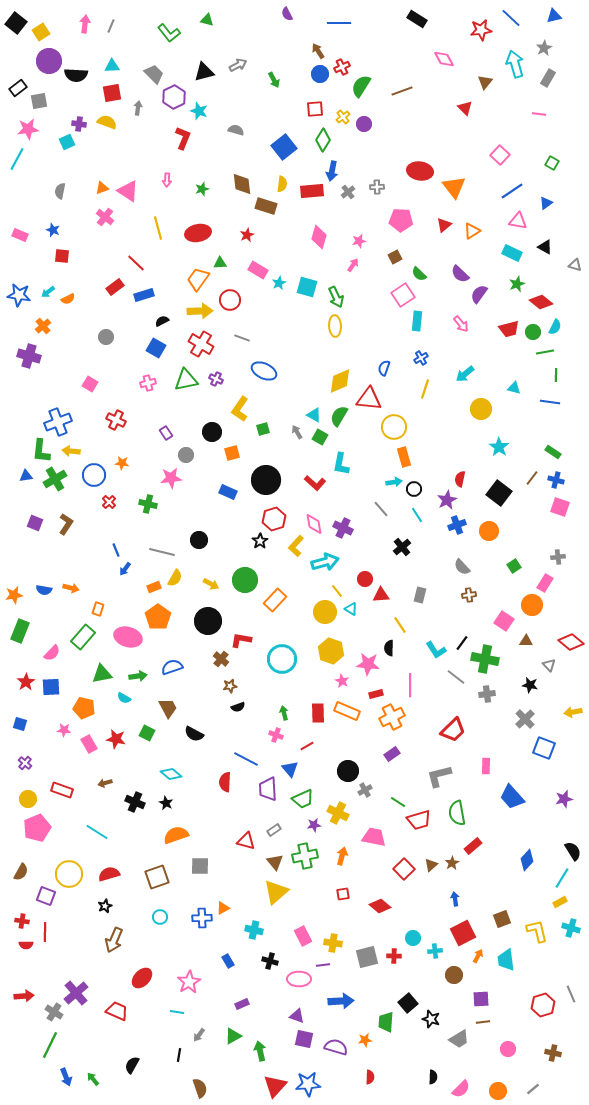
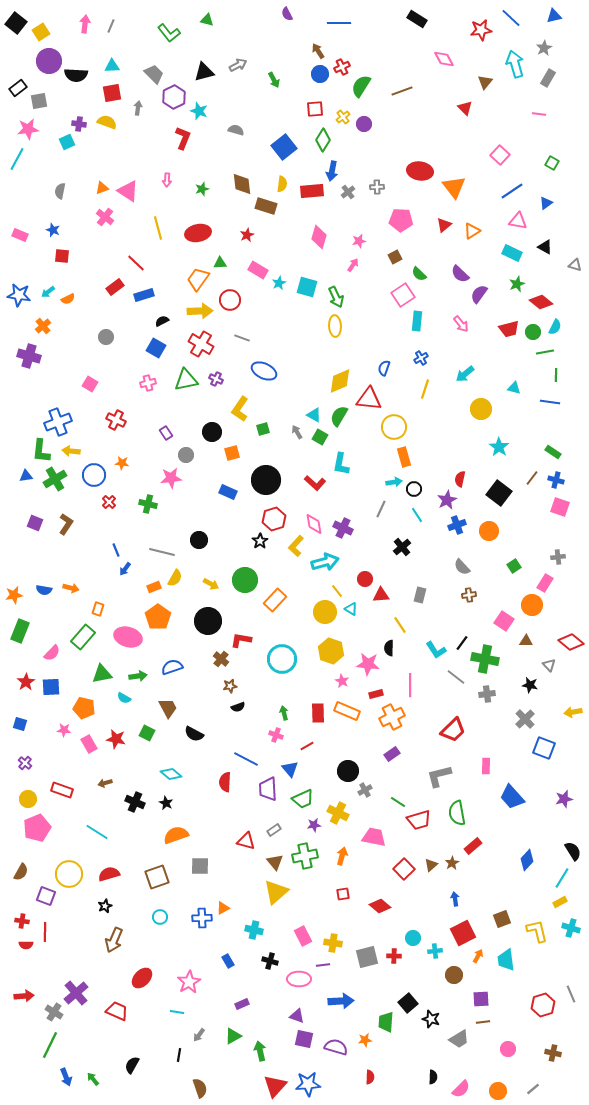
gray line at (381, 509): rotated 66 degrees clockwise
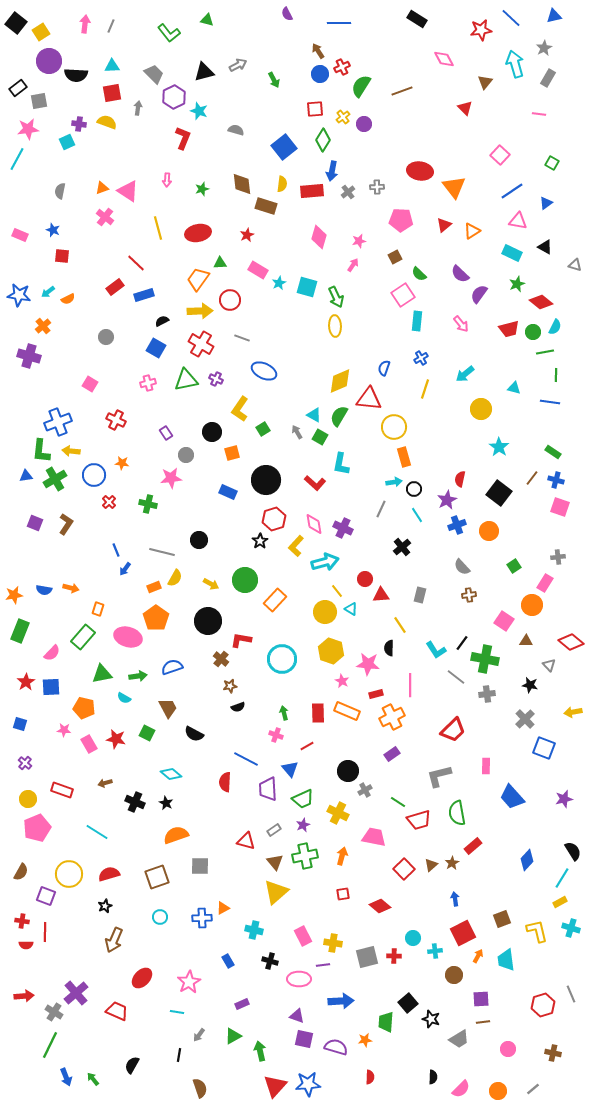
green square at (263, 429): rotated 16 degrees counterclockwise
orange pentagon at (158, 617): moved 2 px left, 1 px down
purple star at (314, 825): moved 11 px left; rotated 16 degrees counterclockwise
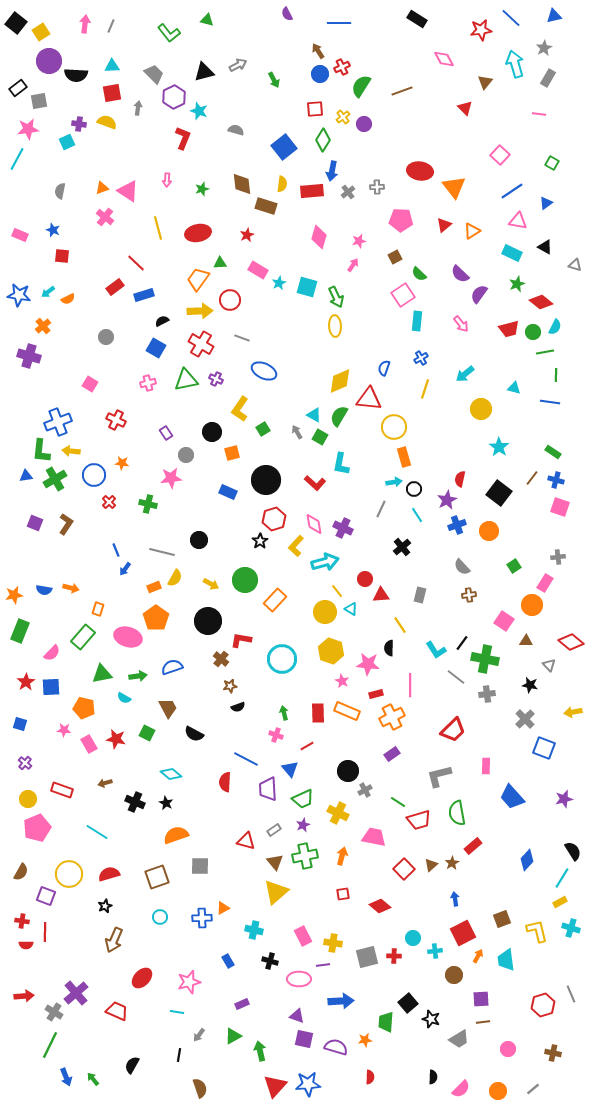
pink star at (189, 982): rotated 15 degrees clockwise
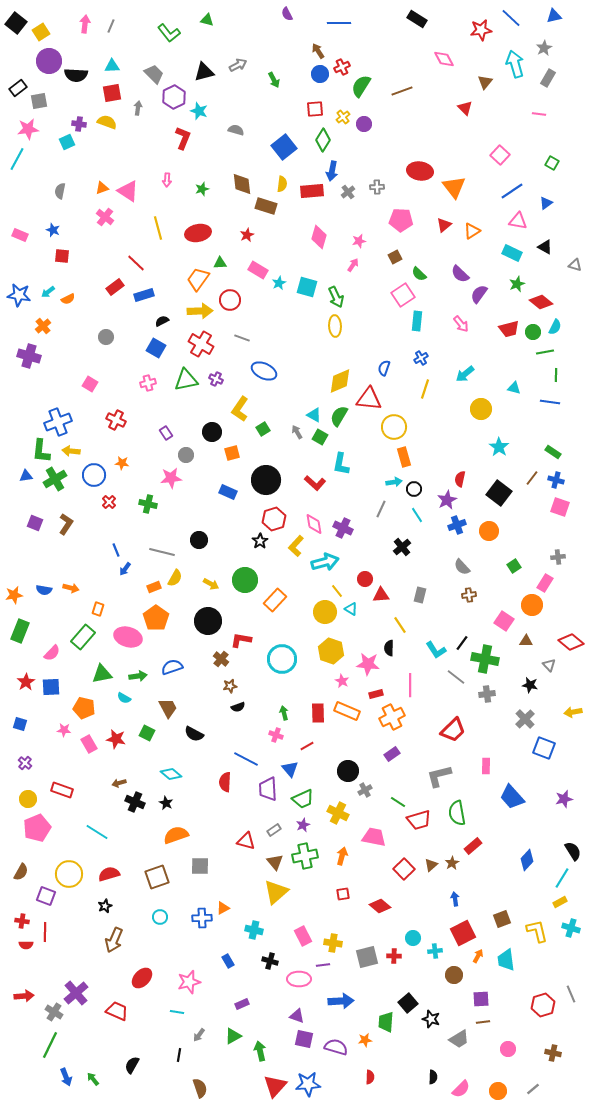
brown arrow at (105, 783): moved 14 px right
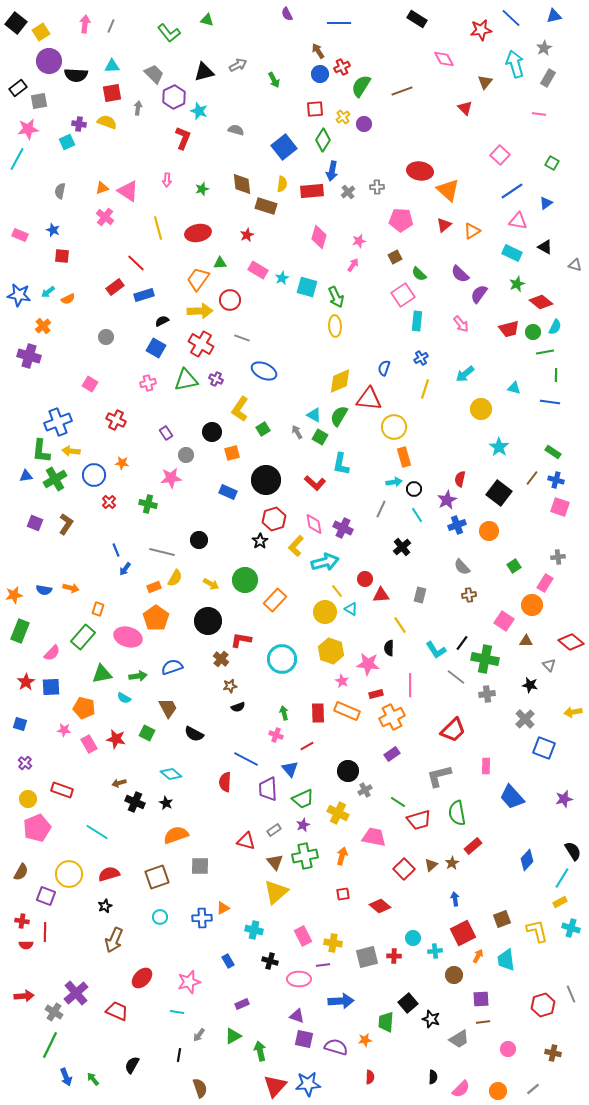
orange triangle at (454, 187): moved 6 px left, 3 px down; rotated 10 degrees counterclockwise
cyan star at (279, 283): moved 3 px right, 5 px up
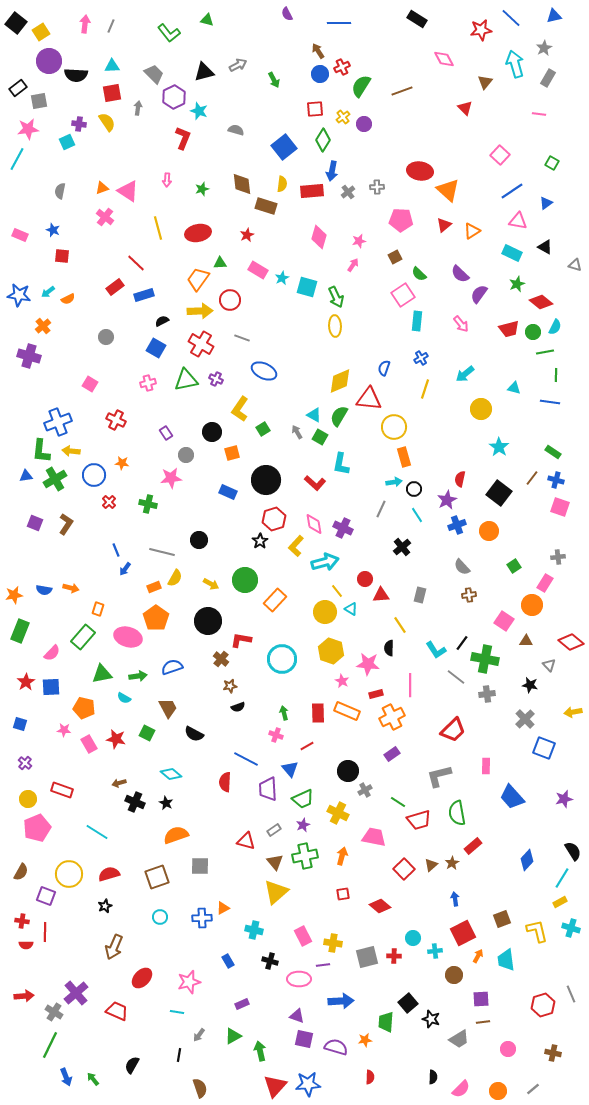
yellow semicircle at (107, 122): rotated 36 degrees clockwise
brown arrow at (114, 940): moved 7 px down
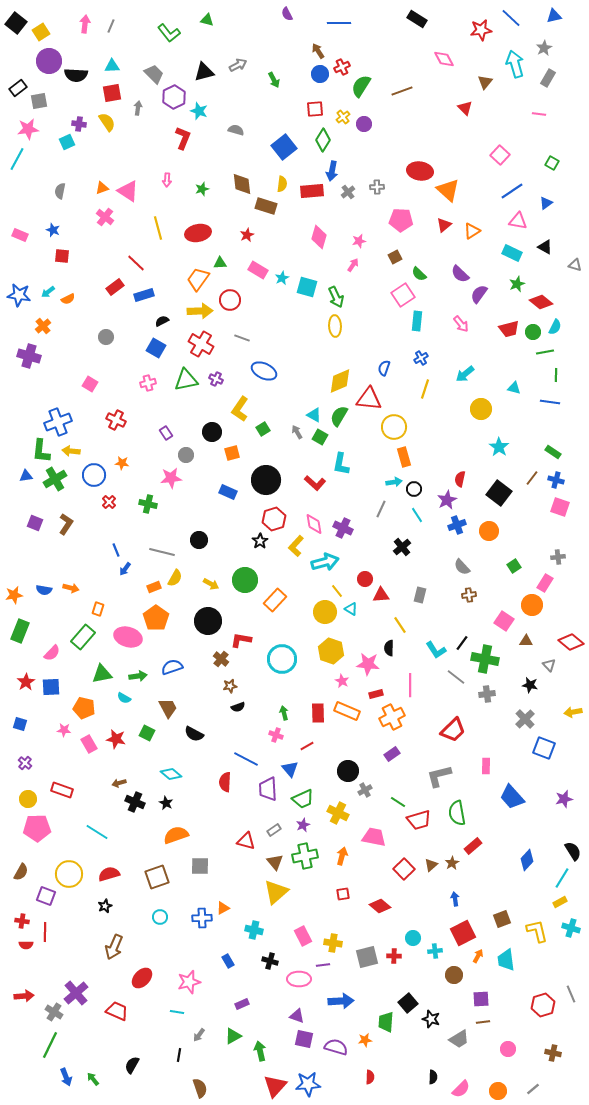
pink pentagon at (37, 828): rotated 20 degrees clockwise
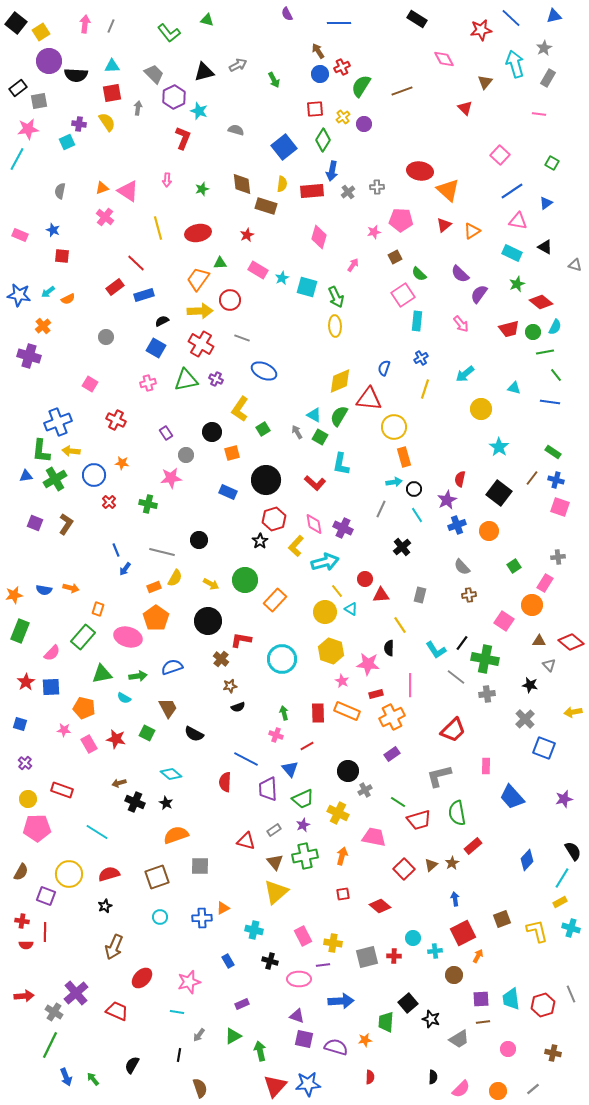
pink star at (359, 241): moved 15 px right, 9 px up
green line at (556, 375): rotated 40 degrees counterclockwise
brown triangle at (526, 641): moved 13 px right
cyan trapezoid at (506, 960): moved 5 px right, 39 px down
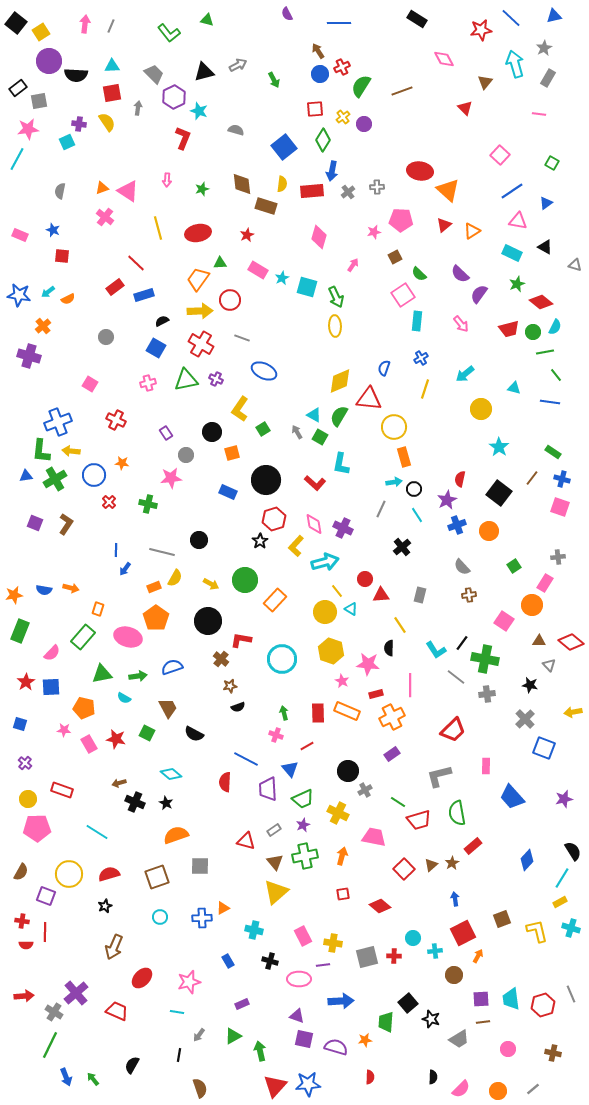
blue cross at (556, 480): moved 6 px right, 1 px up
blue line at (116, 550): rotated 24 degrees clockwise
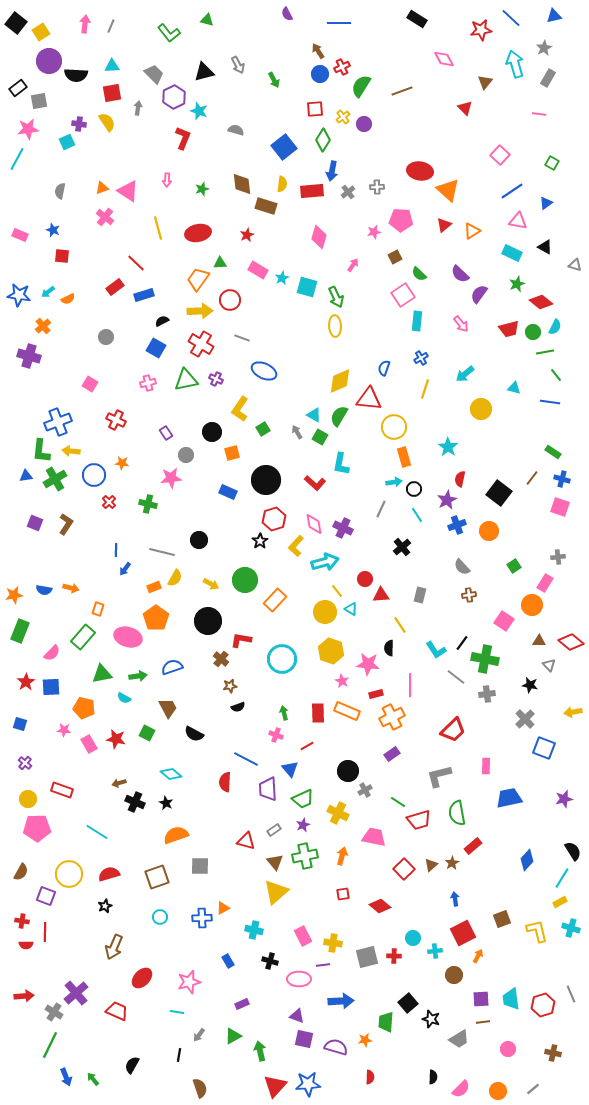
gray arrow at (238, 65): rotated 90 degrees clockwise
cyan star at (499, 447): moved 51 px left
blue trapezoid at (512, 797): moved 3 px left, 1 px down; rotated 120 degrees clockwise
